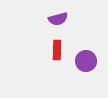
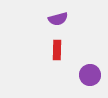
purple circle: moved 4 px right, 14 px down
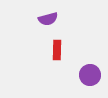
purple semicircle: moved 10 px left
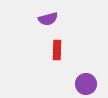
purple circle: moved 4 px left, 9 px down
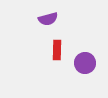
purple circle: moved 1 px left, 21 px up
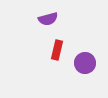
red rectangle: rotated 12 degrees clockwise
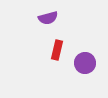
purple semicircle: moved 1 px up
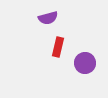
red rectangle: moved 1 px right, 3 px up
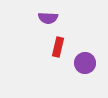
purple semicircle: rotated 18 degrees clockwise
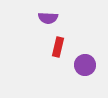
purple circle: moved 2 px down
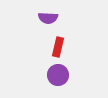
purple circle: moved 27 px left, 10 px down
